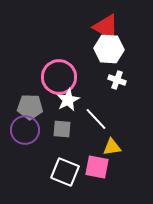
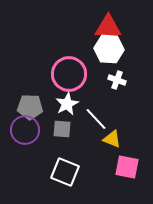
red triangle: moved 2 px right; rotated 28 degrees counterclockwise
pink circle: moved 10 px right, 3 px up
white star: moved 1 px left, 4 px down
yellow triangle: moved 8 px up; rotated 30 degrees clockwise
pink square: moved 30 px right
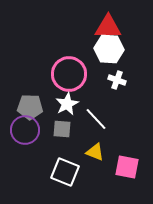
yellow triangle: moved 17 px left, 13 px down
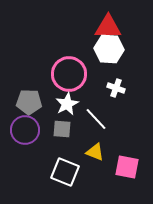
white cross: moved 1 px left, 8 px down
gray pentagon: moved 1 px left, 5 px up
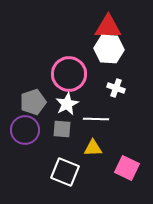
gray pentagon: moved 4 px right; rotated 20 degrees counterclockwise
white line: rotated 45 degrees counterclockwise
yellow triangle: moved 2 px left, 4 px up; rotated 24 degrees counterclockwise
pink square: moved 1 px down; rotated 15 degrees clockwise
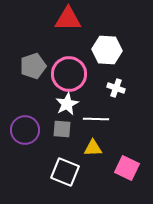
red triangle: moved 40 px left, 8 px up
white hexagon: moved 2 px left, 1 px down
gray pentagon: moved 36 px up
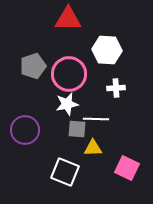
white cross: rotated 24 degrees counterclockwise
white star: rotated 15 degrees clockwise
gray square: moved 15 px right
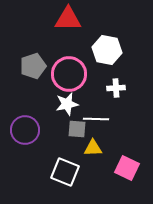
white hexagon: rotated 8 degrees clockwise
